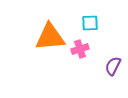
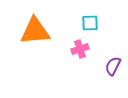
orange triangle: moved 15 px left, 6 px up
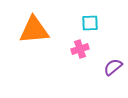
orange triangle: moved 1 px left, 1 px up
purple semicircle: moved 1 px down; rotated 24 degrees clockwise
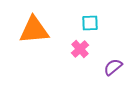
pink cross: rotated 24 degrees counterclockwise
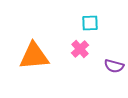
orange triangle: moved 26 px down
purple semicircle: moved 1 px right, 1 px up; rotated 126 degrees counterclockwise
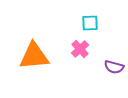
purple semicircle: moved 1 px down
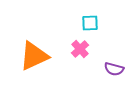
orange triangle: rotated 20 degrees counterclockwise
purple semicircle: moved 2 px down
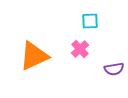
cyan square: moved 2 px up
purple semicircle: rotated 24 degrees counterclockwise
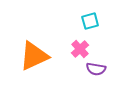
cyan square: rotated 12 degrees counterclockwise
purple semicircle: moved 18 px left; rotated 18 degrees clockwise
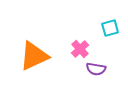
cyan square: moved 20 px right, 7 px down
